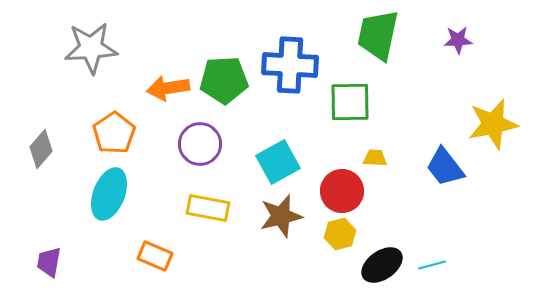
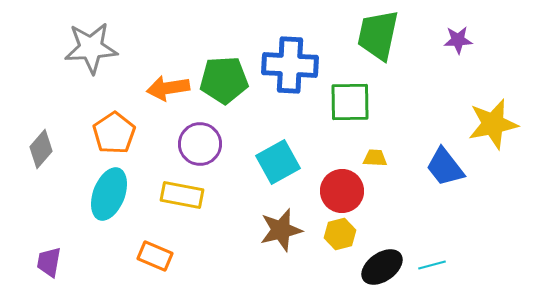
yellow rectangle: moved 26 px left, 13 px up
brown star: moved 14 px down
black ellipse: moved 2 px down
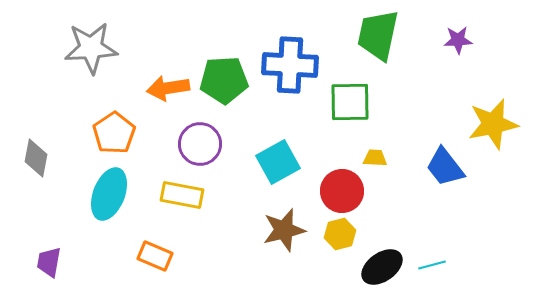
gray diamond: moved 5 px left, 9 px down; rotated 30 degrees counterclockwise
brown star: moved 3 px right
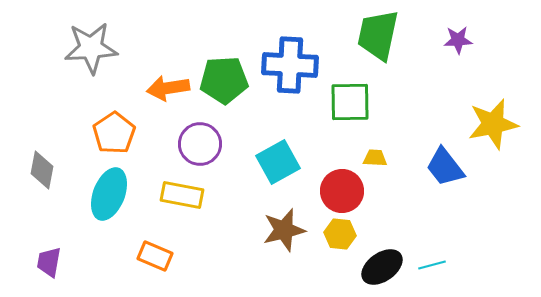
gray diamond: moved 6 px right, 12 px down
yellow hexagon: rotated 20 degrees clockwise
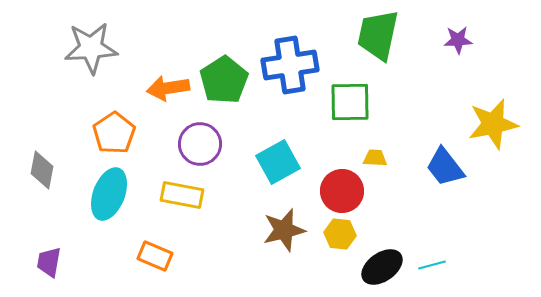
blue cross: rotated 12 degrees counterclockwise
green pentagon: rotated 30 degrees counterclockwise
